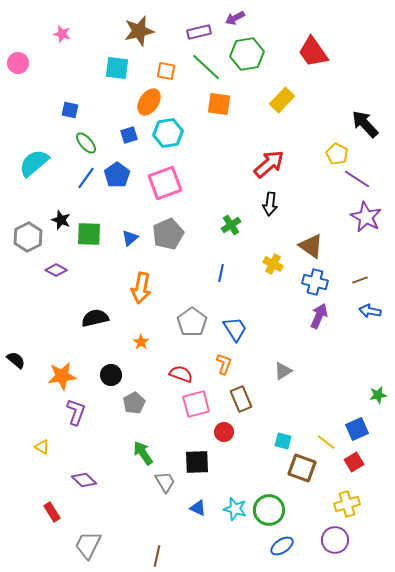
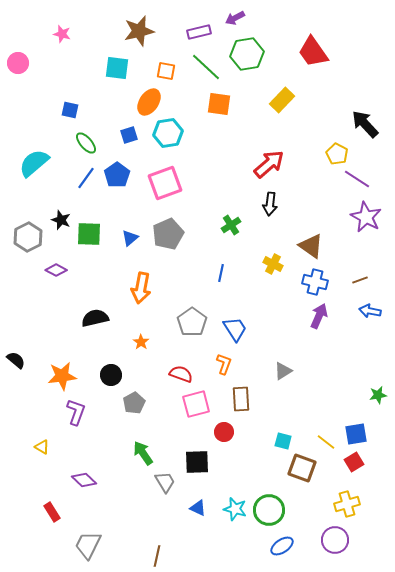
brown rectangle at (241, 399): rotated 20 degrees clockwise
blue square at (357, 429): moved 1 px left, 5 px down; rotated 15 degrees clockwise
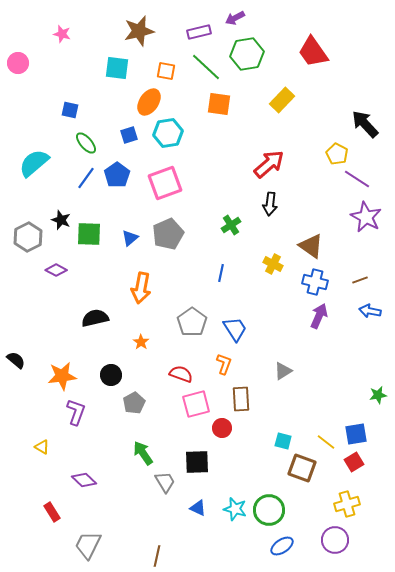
red circle at (224, 432): moved 2 px left, 4 px up
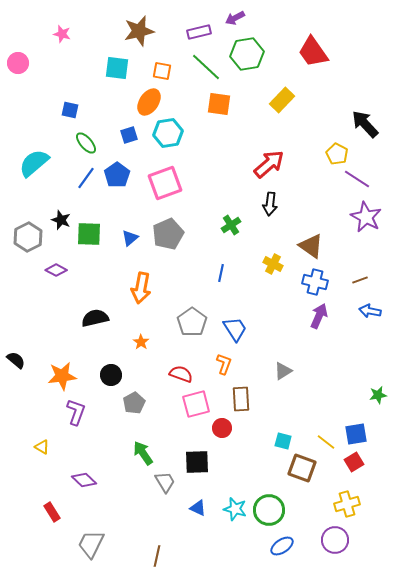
orange square at (166, 71): moved 4 px left
gray trapezoid at (88, 545): moved 3 px right, 1 px up
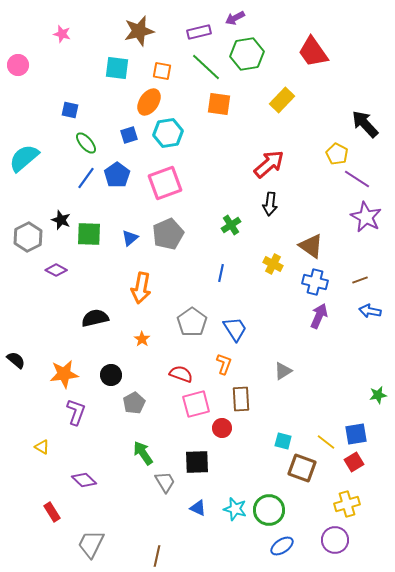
pink circle at (18, 63): moved 2 px down
cyan semicircle at (34, 163): moved 10 px left, 5 px up
orange star at (141, 342): moved 1 px right, 3 px up
orange star at (62, 376): moved 2 px right, 2 px up
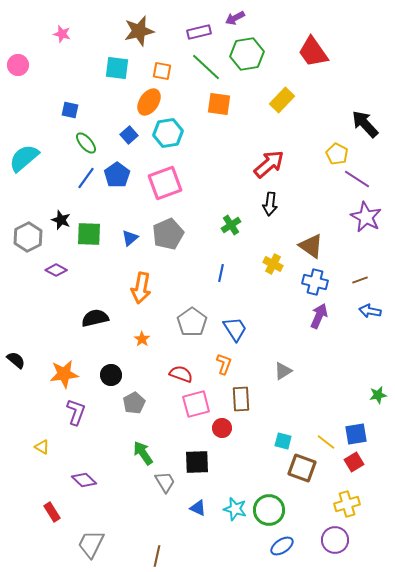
blue square at (129, 135): rotated 24 degrees counterclockwise
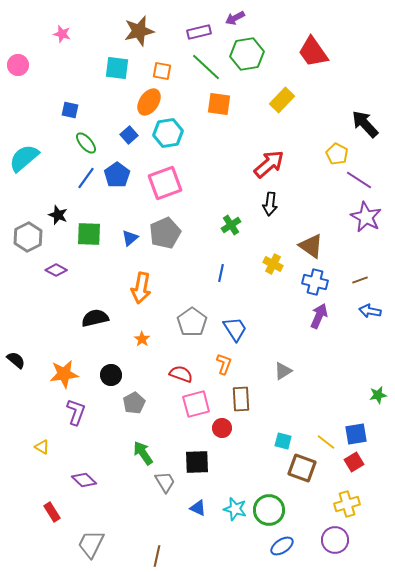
purple line at (357, 179): moved 2 px right, 1 px down
black star at (61, 220): moved 3 px left, 5 px up
gray pentagon at (168, 234): moved 3 px left, 1 px up
